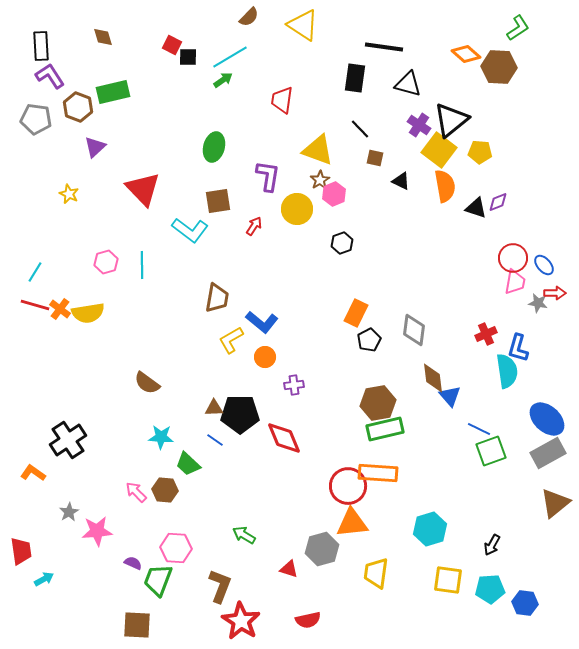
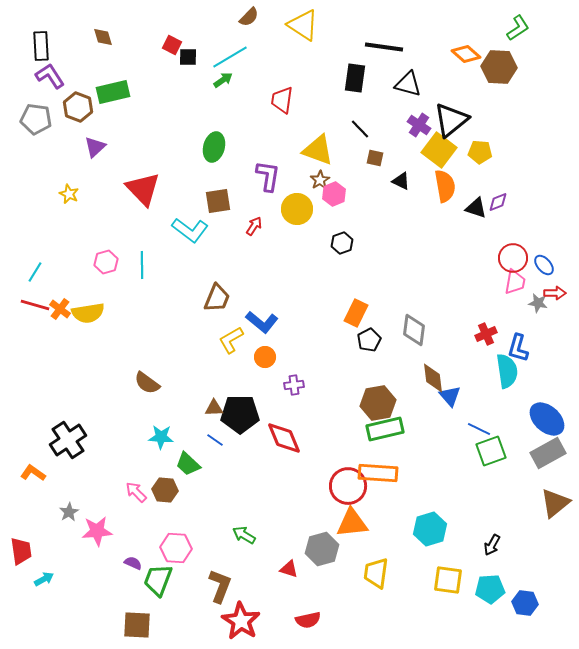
brown trapezoid at (217, 298): rotated 12 degrees clockwise
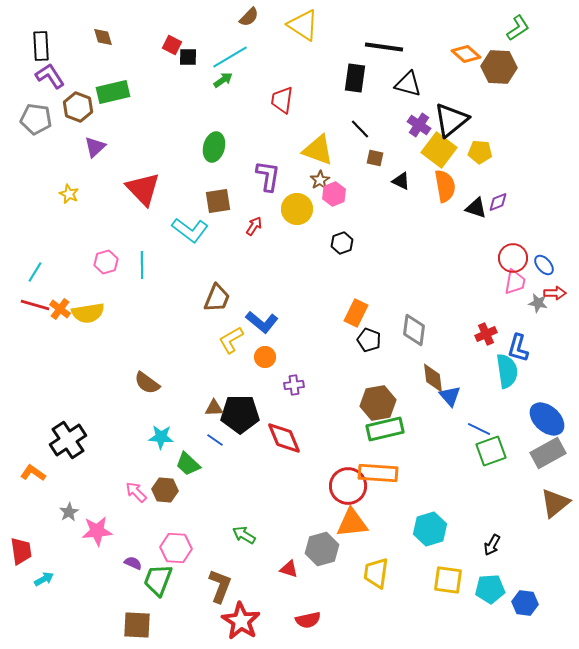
black pentagon at (369, 340): rotated 25 degrees counterclockwise
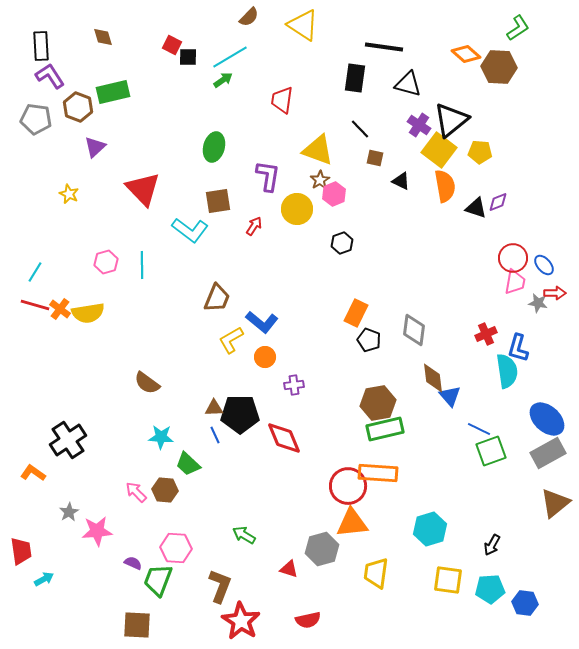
blue line at (215, 440): moved 5 px up; rotated 30 degrees clockwise
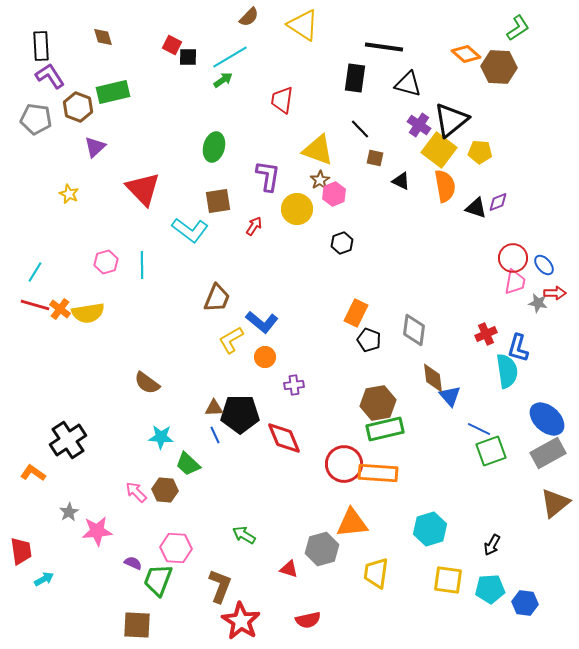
red circle at (348, 486): moved 4 px left, 22 px up
